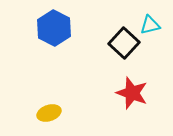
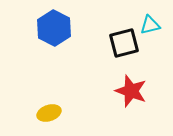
black square: rotated 32 degrees clockwise
red star: moved 1 px left, 2 px up
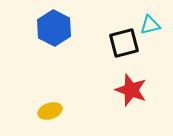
red star: moved 1 px up
yellow ellipse: moved 1 px right, 2 px up
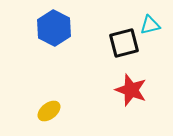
yellow ellipse: moved 1 px left; rotated 20 degrees counterclockwise
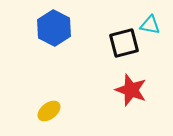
cyan triangle: rotated 25 degrees clockwise
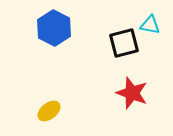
red star: moved 1 px right, 3 px down
